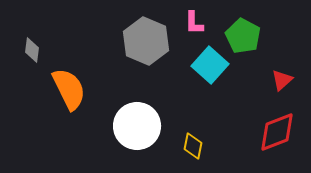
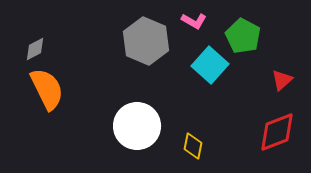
pink L-shape: moved 2 px up; rotated 60 degrees counterclockwise
gray diamond: moved 3 px right, 1 px up; rotated 55 degrees clockwise
orange semicircle: moved 22 px left
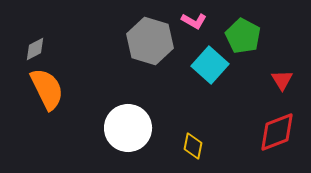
gray hexagon: moved 4 px right; rotated 6 degrees counterclockwise
red triangle: rotated 20 degrees counterclockwise
white circle: moved 9 px left, 2 px down
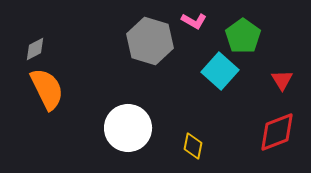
green pentagon: rotated 8 degrees clockwise
cyan square: moved 10 px right, 6 px down
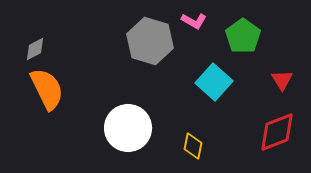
cyan square: moved 6 px left, 11 px down
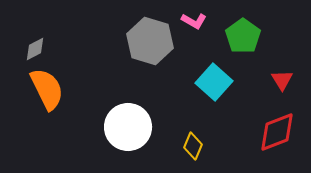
white circle: moved 1 px up
yellow diamond: rotated 12 degrees clockwise
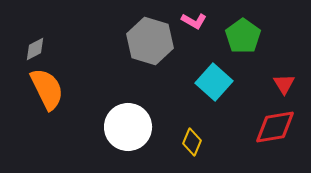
red triangle: moved 2 px right, 4 px down
red diamond: moved 2 px left, 5 px up; rotated 12 degrees clockwise
yellow diamond: moved 1 px left, 4 px up
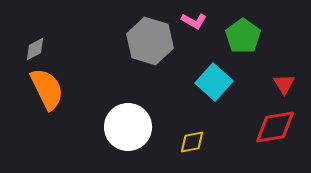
yellow diamond: rotated 56 degrees clockwise
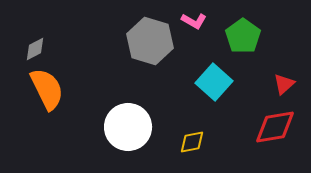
red triangle: rotated 20 degrees clockwise
